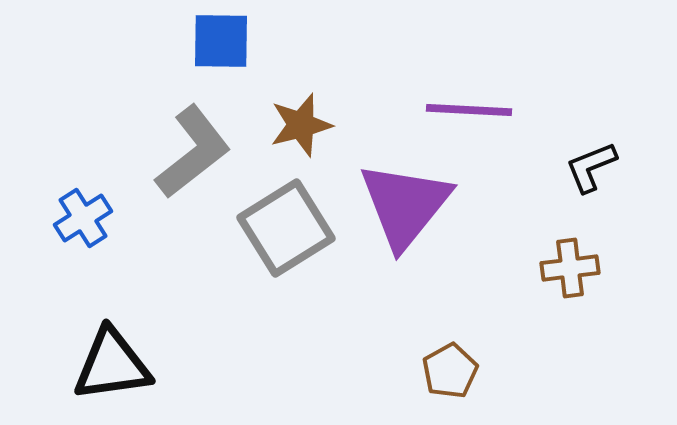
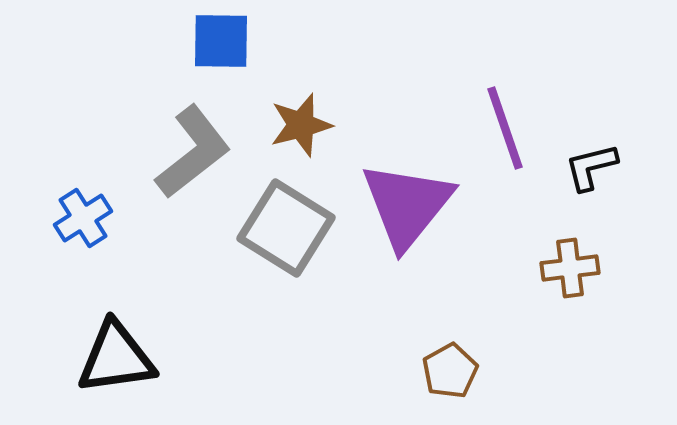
purple line: moved 36 px right, 18 px down; rotated 68 degrees clockwise
black L-shape: rotated 8 degrees clockwise
purple triangle: moved 2 px right
gray square: rotated 26 degrees counterclockwise
black triangle: moved 4 px right, 7 px up
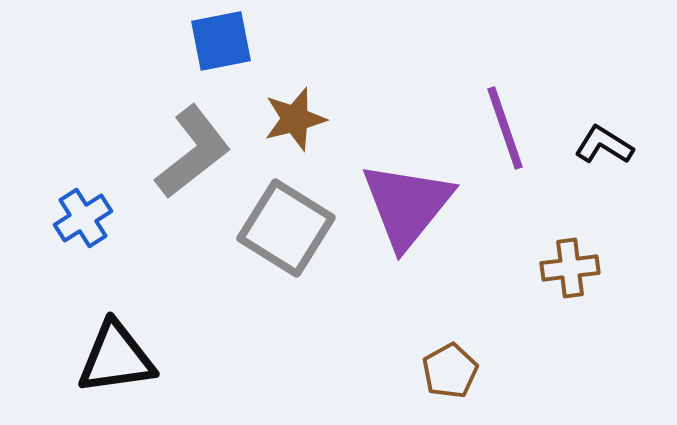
blue square: rotated 12 degrees counterclockwise
brown star: moved 6 px left, 6 px up
black L-shape: moved 13 px right, 22 px up; rotated 46 degrees clockwise
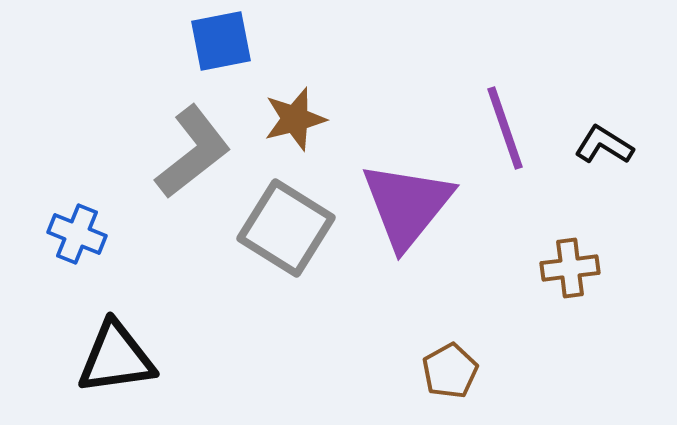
blue cross: moved 6 px left, 16 px down; rotated 36 degrees counterclockwise
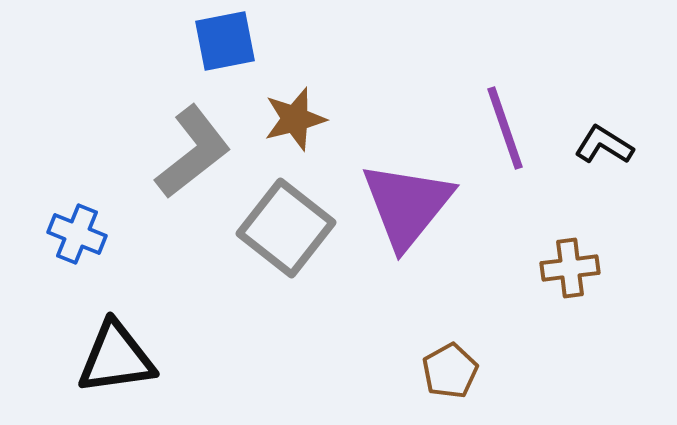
blue square: moved 4 px right
gray square: rotated 6 degrees clockwise
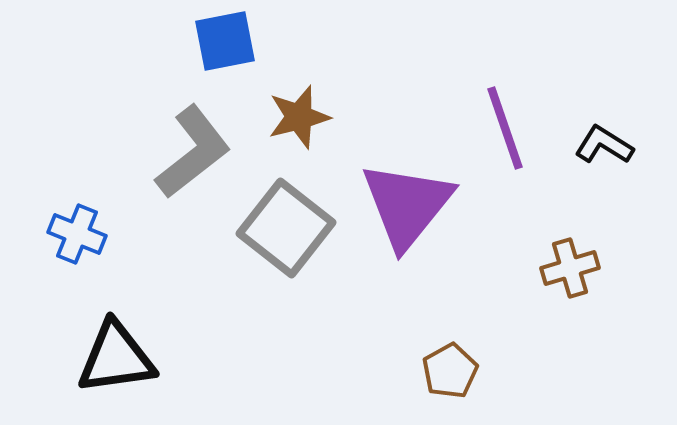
brown star: moved 4 px right, 2 px up
brown cross: rotated 10 degrees counterclockwise
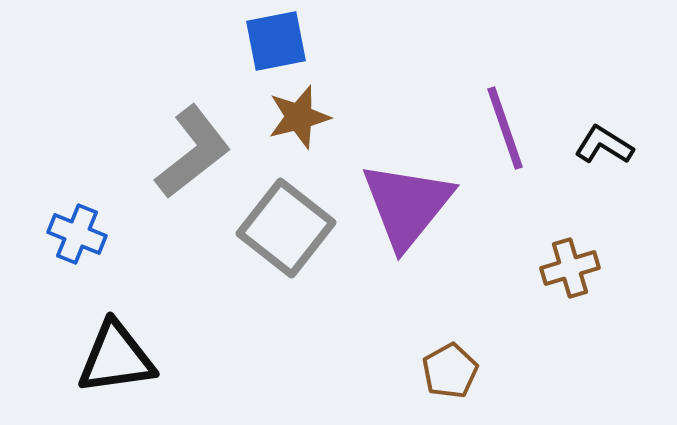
blue square: moved 51 px right
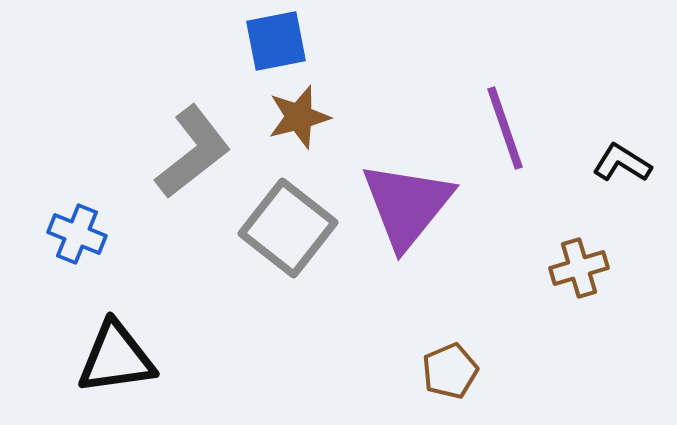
black L-shape: moved 18 px right, 18 px down
gray square: moved 2 px right
brown cross: moved 9 px right
brown pentagon: rotated 6 degrees clockwise
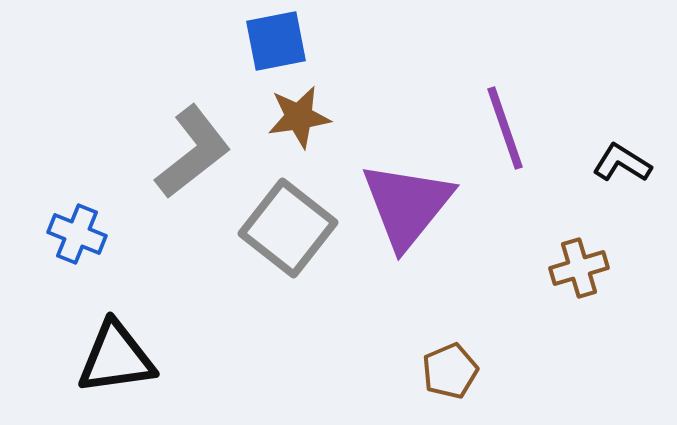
brown star: rotated 6 degrees clockwise
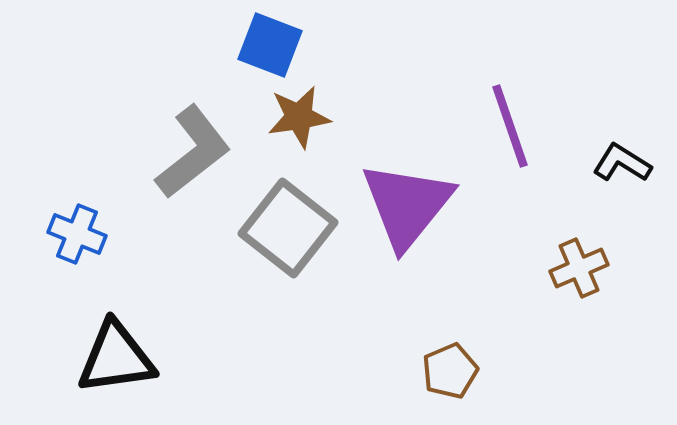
blue square: moved 6 px left, 4 px down; rotated 32 degrees clockwise
purple line: moved 5 px right, 2 px up
brown cross: rotated 6 degrees counterclockwise
